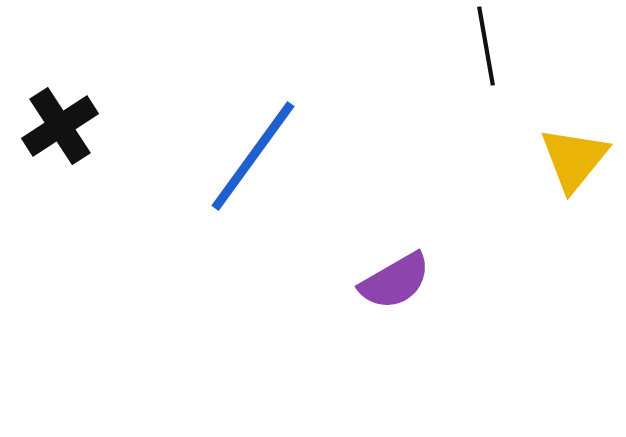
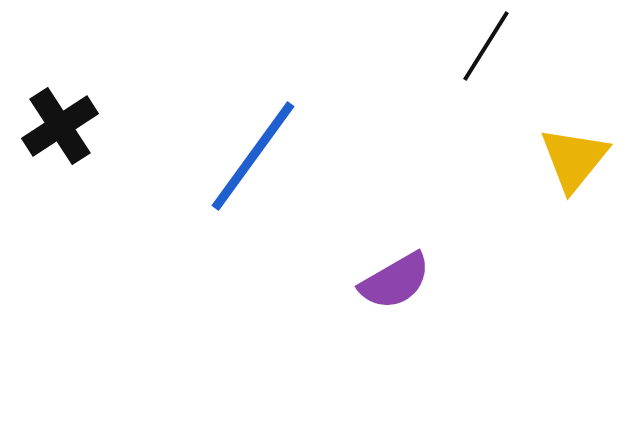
black line: rotated 42 degrees clockwise
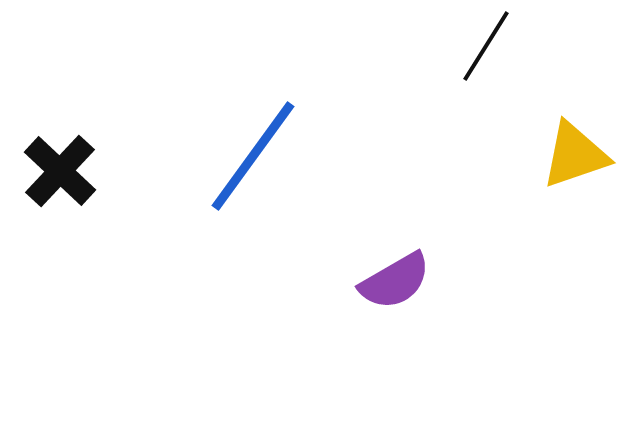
black cross: moved 45 px down; rotated 14 degrees counterclockwise
yellow triangle: moved 1 px right, 4 px up; rotated 32 degrees clockwise
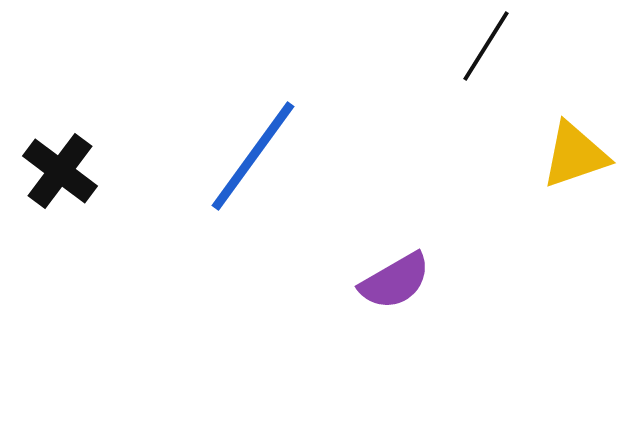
black cross: rotated 6 degrees counterclockwise
